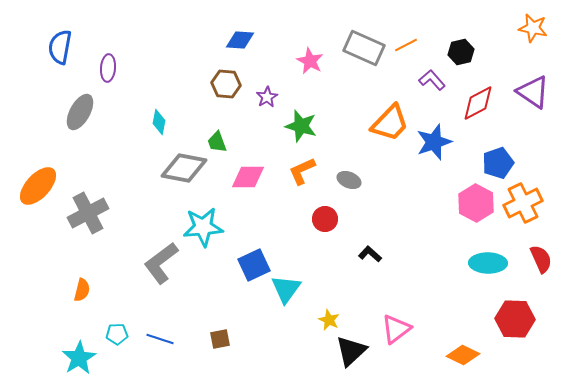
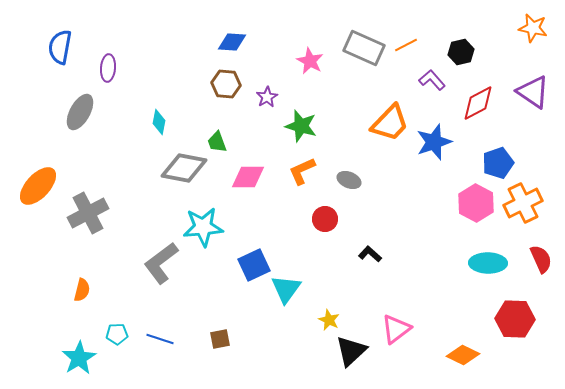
blue diamond at (240, 40): moved 8 px left, 2 px down
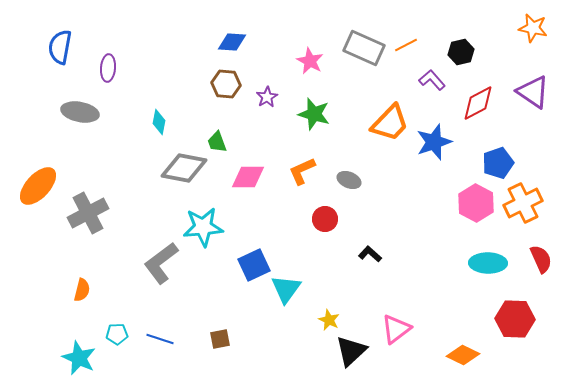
gray ellipse at (80, 112): rotated 72 degrees clockwise
green star at (301, 126): moved 13 px right, 12 px up
cyan star at (79, 358): rotated 16 degrees counterclockwise
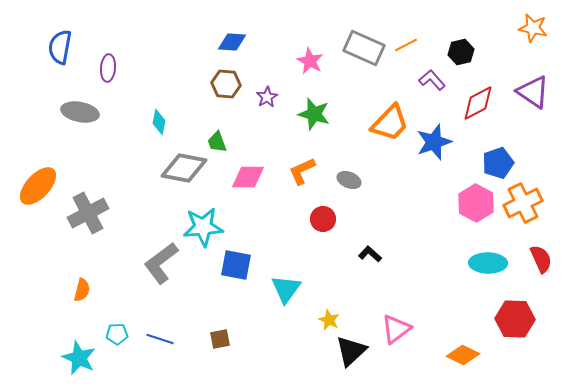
red circle at (325, 219): moved 2 px left
blue square at (254, 265): moved 18 px left; rotated 36 degrees clockwise
